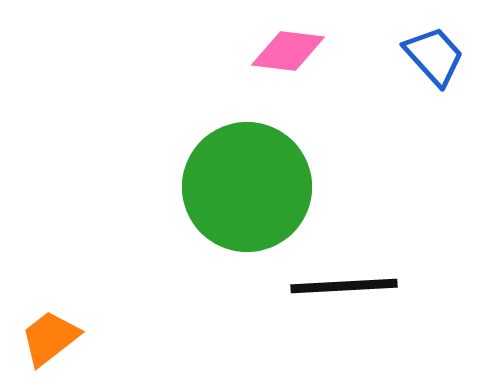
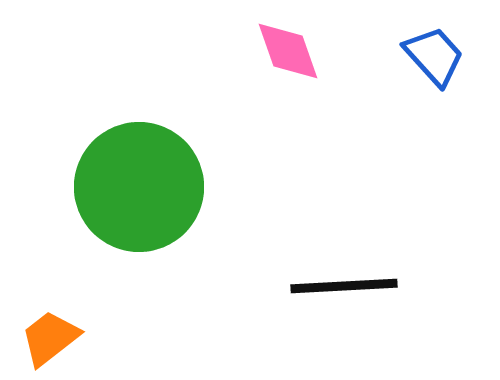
pink diamond: rotated 64 degrees clockwise
green circle: moved 108 px left
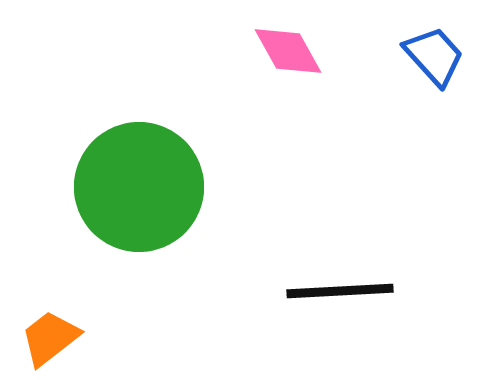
pink diamond: rotated 10 degrees counterclockwise
black line: moved 4 px left, 5 px down
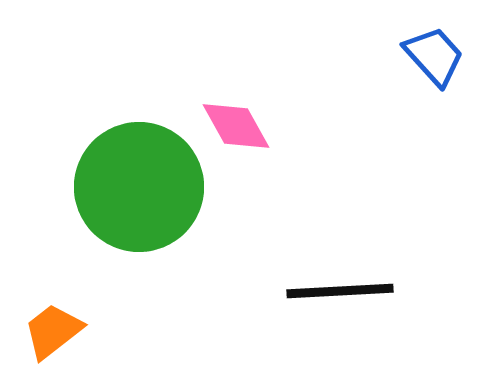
pink diamond: moved 52 px left, 75 px down
orange trapezoid: moved 3 px right, 7 px up
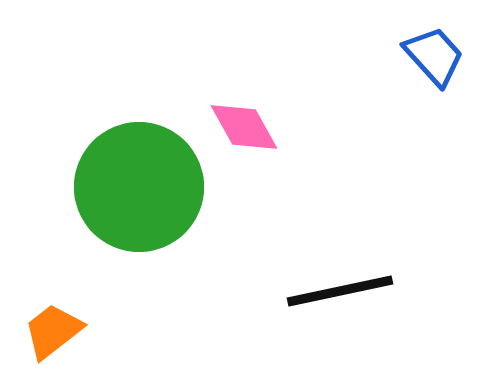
pink diamond: moved 8 px right, 1 px down
black line: rotated 9 degrees counterclockwise
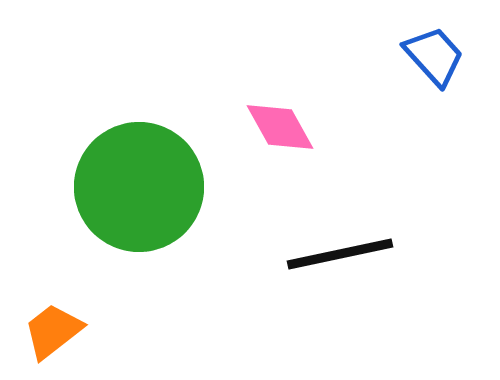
pink diamond: moved 36 px right
black line: moved 37 px up
